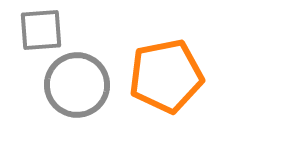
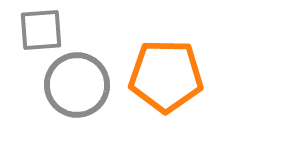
orange pentagon: rotated 12 degrees clockwise
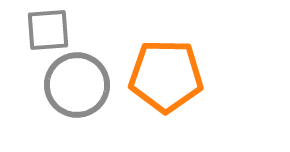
gray square: moved 7 px right
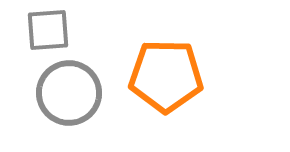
gray circle: moved 8 px left, 8 px down
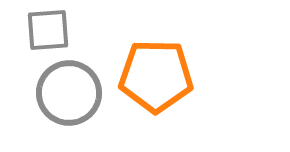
orange pentagon: moved 10 px left
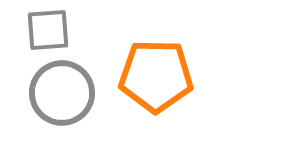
gray circle: moved 7 px left
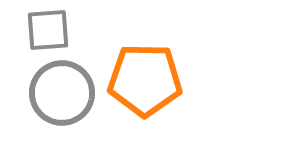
orange pentagon: moved 11 px left, 4 px down
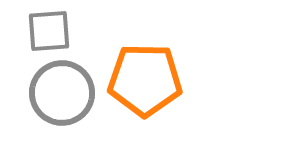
gray square: moved 1 px right, 1 px down
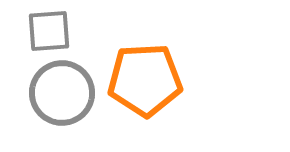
orange pentagon: rotated 4 degrees counterclockwise
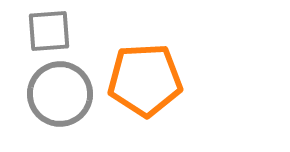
gray circle: moved 2 px left, 1 px down
